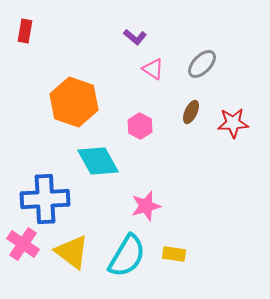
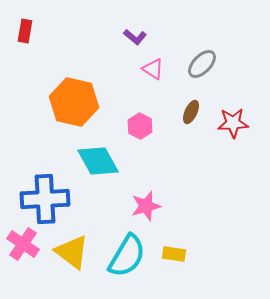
orange hexagon: rotated 6 degrees counterclockwise
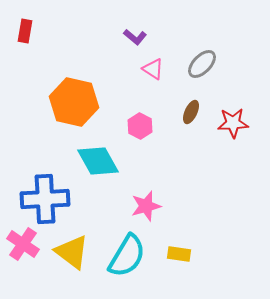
yellow rectangle: moved 5 px right
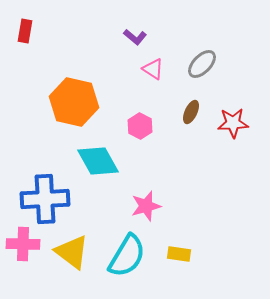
pink cross: rotated 32 degrees counterclockwise
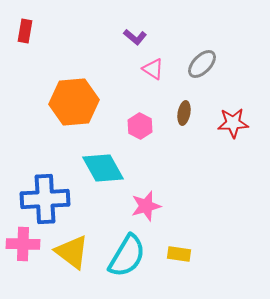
orange hexagon: rotated 18 degrees counterclockwise
brown ellipse: moved 7 px left, 1 px down; rotated 15 degrees counterclockwise
cyan diamond: moved 5 px right, 7 px down
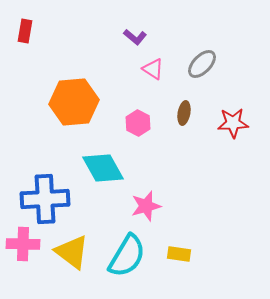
pink hexagon: moved 2 px left, 3 px up
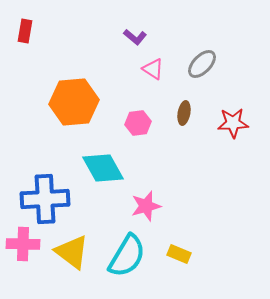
pink hexagon: rotated 25 degrees clockwise
yellow rectangle: rotated 15 degrees clockwise
